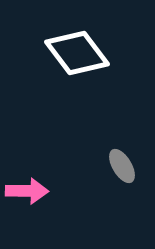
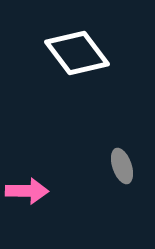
gray ellipse: rotated 12 degrees clockwise
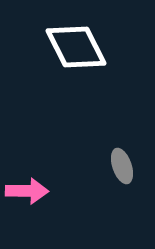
white diamond: moved 1 px left, 6 px up; rotated 10 degrees clockwise
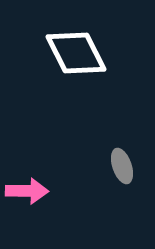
white diamond: moved 6 px down
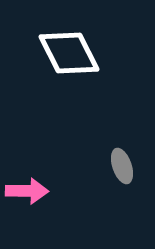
white diamond: moved 7 px left
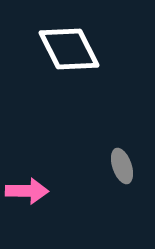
white diamond: moved 4 px up
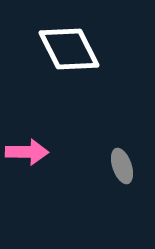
pink arrow: moved 39 px up
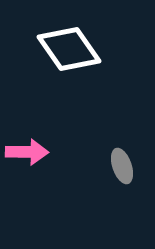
white diamond: rotated 8 degrees counterclockwise
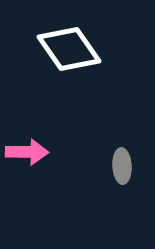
gray ellipse: rotated 16 degrees clockwise
